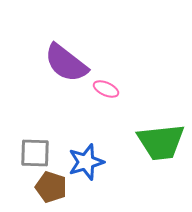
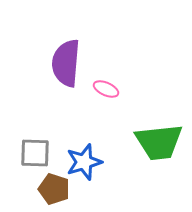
purple semicircle: rotated 57 degrees clockwise
green trapezoid: moved 2 px left
blue star: moved 2 px left
brown pentagon: moved 3 px right, 2 px down
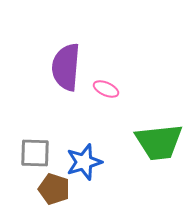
purple semicircle: moved 4 px down
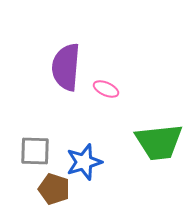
gray square: moved 2 px up
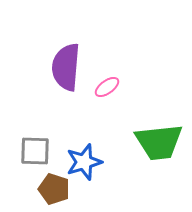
pink ellipse: moved 1 px right, 2 px up; rotated 60 degrees counterclockwise
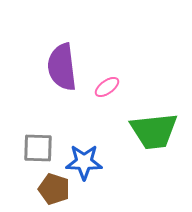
purple semicircle: moved 4 px left; rotated 12 degrees counterclockwise
green trapezoid: moved 5 px left, 11 px up
gray square: moved 3 px right, 3 px up
blue star: rotated 18 degrees clockwise
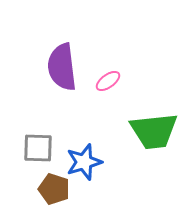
pink ellipse: moved 1 px right, 6 px up
blue star: rotated 18 degrees counterclockwise
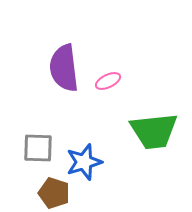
purple semicircle: moved 2 px right, 1 px down
pink ellipse: rotated 10 degrees clockwise
brown pentagon: moved 4 px down
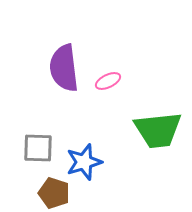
green trapezoid: moved 4 px right, 1 px up
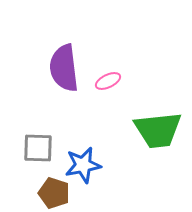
blue star: moved 1 px left, 3 px down; rotated 6 degrees clockwise
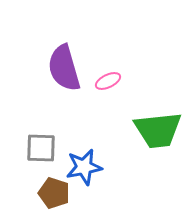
purple semicircle: rotated 9 degrees counterclockwise
gray square: moved 3 px right
blue star: moved 1 px right, 2 px down
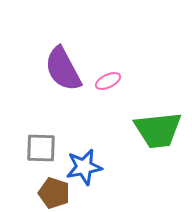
purple semicircle: moved 1 px left, 1 px down; rotated 12 degrees counterclockwise
